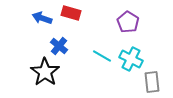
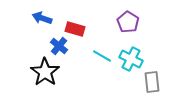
red rectangle: moved 4 px right, 16 px down
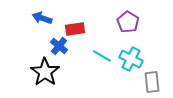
red rectangle: rotated 24 degrees counterclockwise
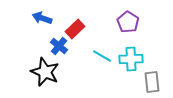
red rectangle: rotated 36 degrees counterclockwise
cyan cross: rotated 30 degrees counterclockwise
black star: rotated 12 degrees counterclockwise
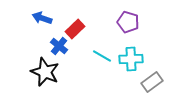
purple pentagon: rotated 15 degrees counterclockwise
gray rectangle: rotated 60 degrees clockwise
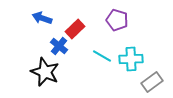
purple pentagon: moved 11 px left, 2 px up
